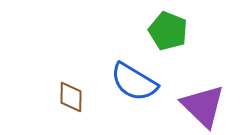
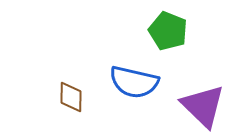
blue semicircle: rotated 18 degrees counterclockwise
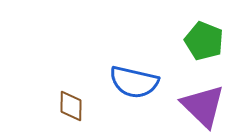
green pentagon: moved 36 px right, 10 px down
brown diamond: moved 9 px down
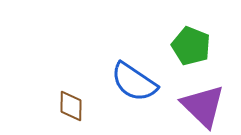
green pentagon: moved 13 px left, 5 px down
blue semicircle: rotated 21 degrees clockwise
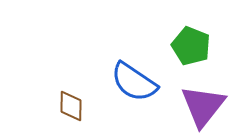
purple triangle: rotated 24 degrees clockwise
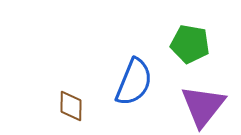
green pentagon: moved 1 px left, 2 px up; rotated 12 degrees counterclockwise
blue semicircle: rotated 102 degrees counterclockwise
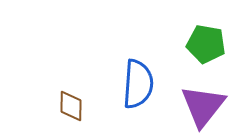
green pentagon: moved 16 px right
blue semicircle: moved 4 px right, 2 px down; rotated 18 degrees counterclockwise
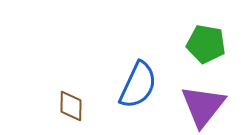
blue semicircle: moved 1 px down; rotated 21 degrees clockwise
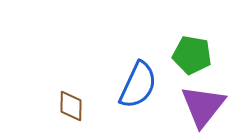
green pentagon: moved 14 px left, 11 px down
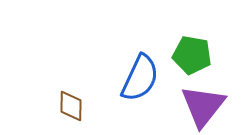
blue semicircle: moved 2 px right, 7 px up
